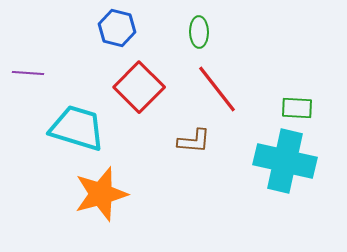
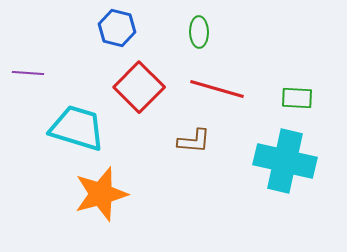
red line: rotated 36 degrees counterclockwise
green rectangle: moved 10 px up
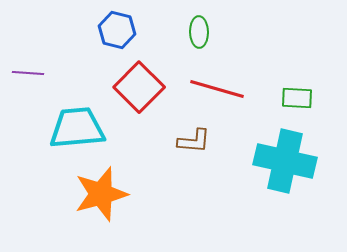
blue hexagon: moved 2 px down
cyan trapezoid: rotated 22 degrees counterclockwise
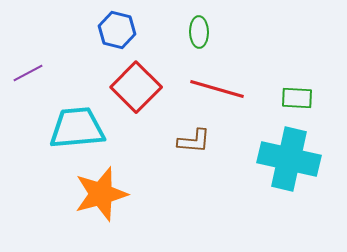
purple line: rotated 32 degrees counterclockwise
red square: moved 3 px left
cyan cross: moved 4 px right, 2 px up
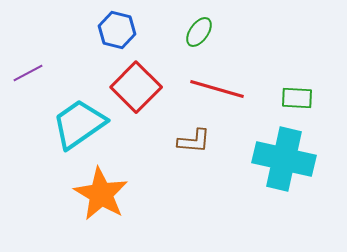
green ellipse: rotated 36 degrees clockwise
cyan trapezoid: moved 2 px right, 4 px up; rotated 30 degrees counterclockwise
cyan cross: moved 5 px left
orange star: rotated 26 degrees counterclockwise
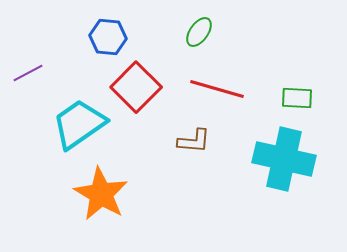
blue hexagon: moved 9 px left, 7 px down; rotated 9 degrees counterclockwise
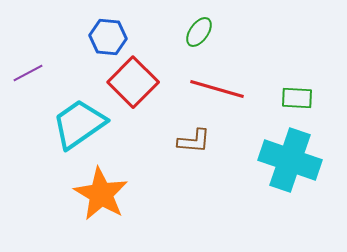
red square: moved 3 px left, 5 px up
cyan cross: moved 6 px right, 1 px down; rotated 6 degrees clockwise
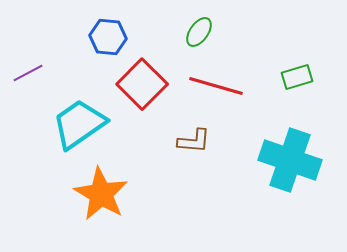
red square: moved 9 px right, 2 px down
red line: moved 1 px left, 3 px up
green rectangle: moved 21 px up; rotated 20 degrees counterclockwise
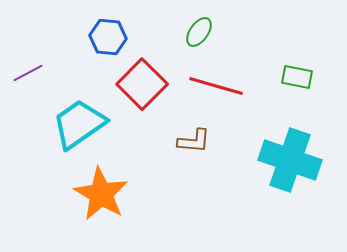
green rectangle: rotated 28 degrees clockwise
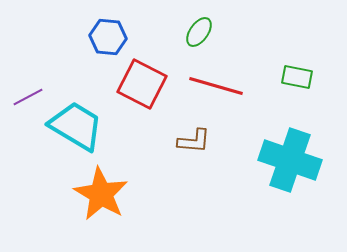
purple line: moved 24 px down
red square: rotated 18 degrees counterclockwise
cyan trapezoid: moved 3 px left, 2 px down; rotated 66 degrees clockwise
